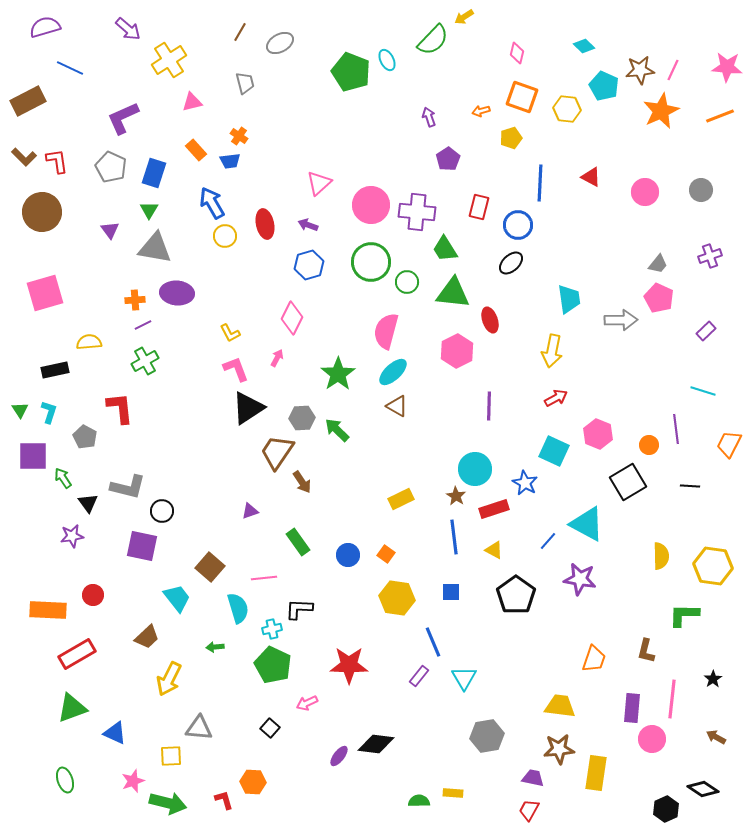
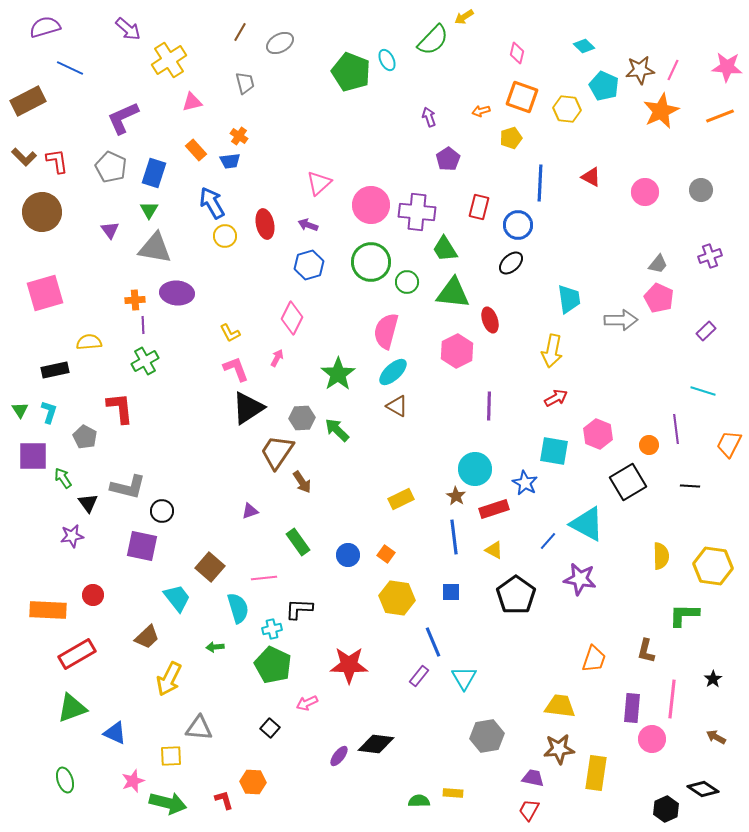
purple line at (143, 325): rotated 66 degrees counterclockwise
cyan square at (554, 451): rotated 16 degrees counterclockwise
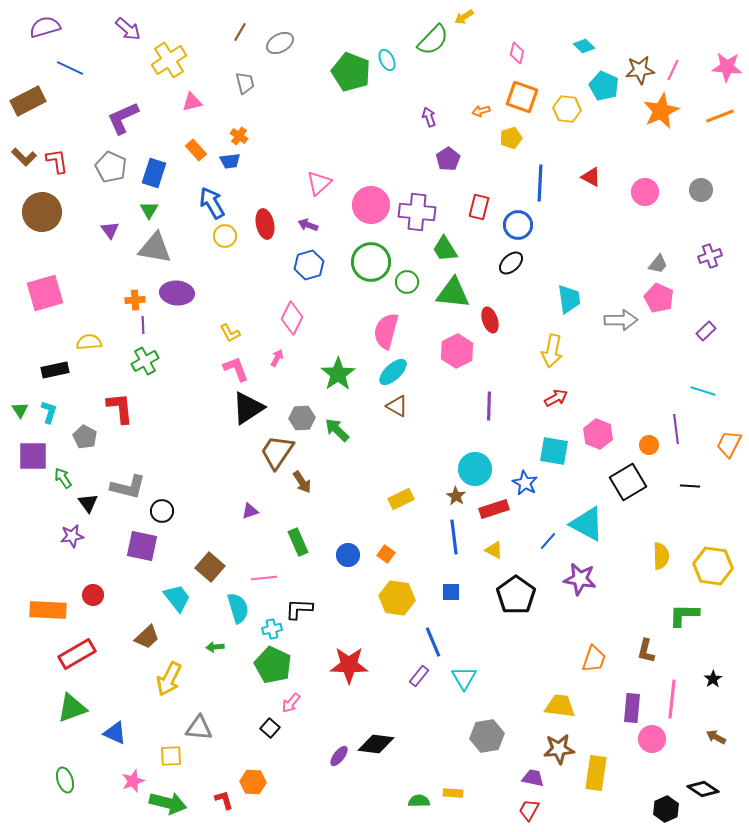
green rectangle at (298, 542): rotated 12 degrees clockwise
pink arrow at (307, 703): moved 16 px left; rotated 25 degrees counterclockwise
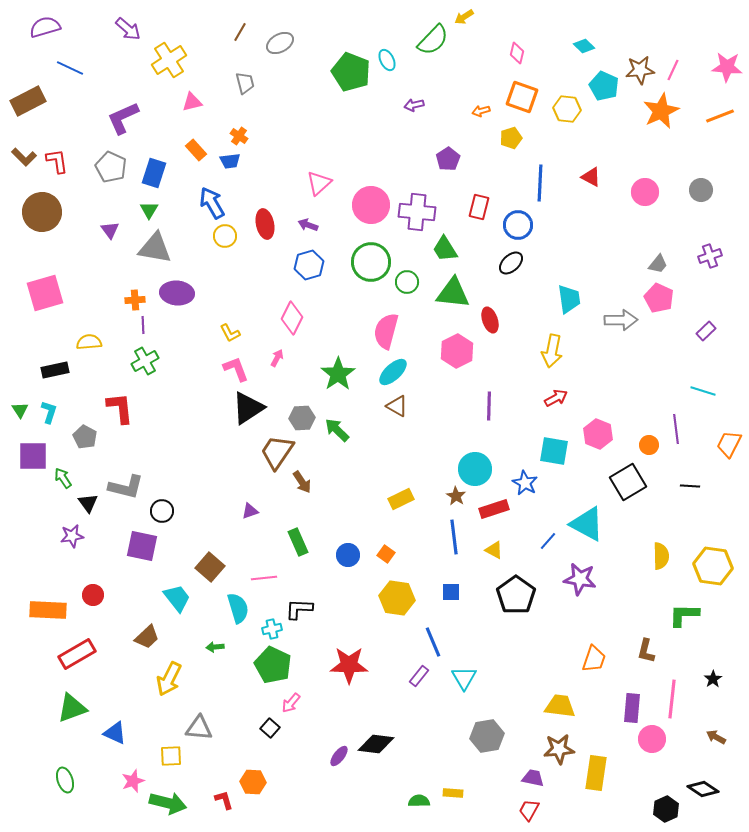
purple arrow at (429, 117): moved 15 px left, 12 px up; rotated 84 degrees counterclockwise
gray L-shape at (128, 487): moved 2 px left
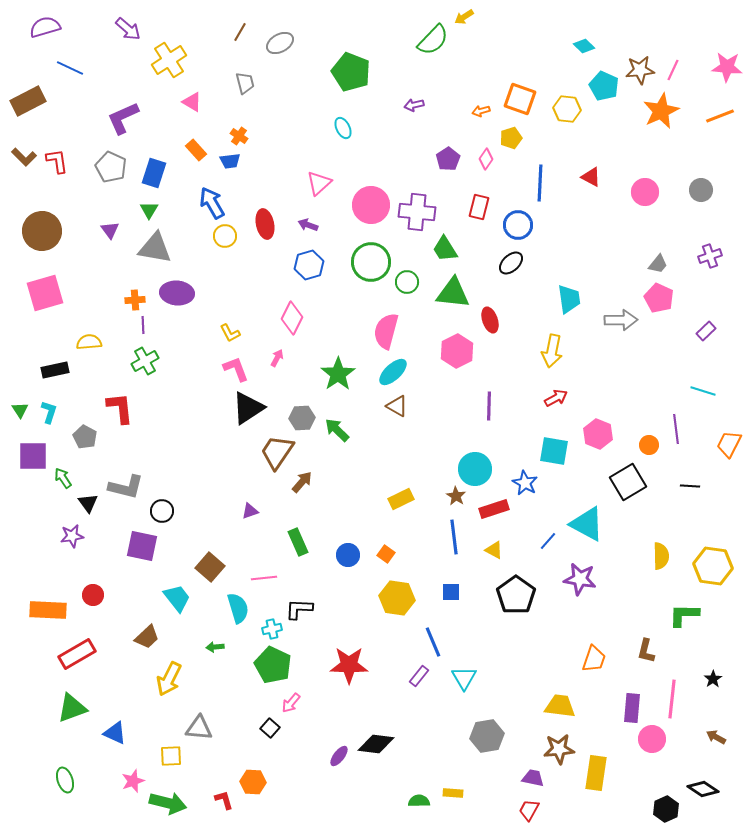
pink diamond at (517, 53): moved 31 px left, 106 px down; rotated 20 degrees clockwise
cyan ellipse at (387, 60): moved 44 px left, 68 px down
orange square at (522, 97): moved 2 px left, 2 px down
pink triangle at (192, 102): rotated 45 degrees clockwise
brown circle at (42, 212): moved 19 px down
brown arrow at (302, 482): rotated 105 degrees counterclockwise
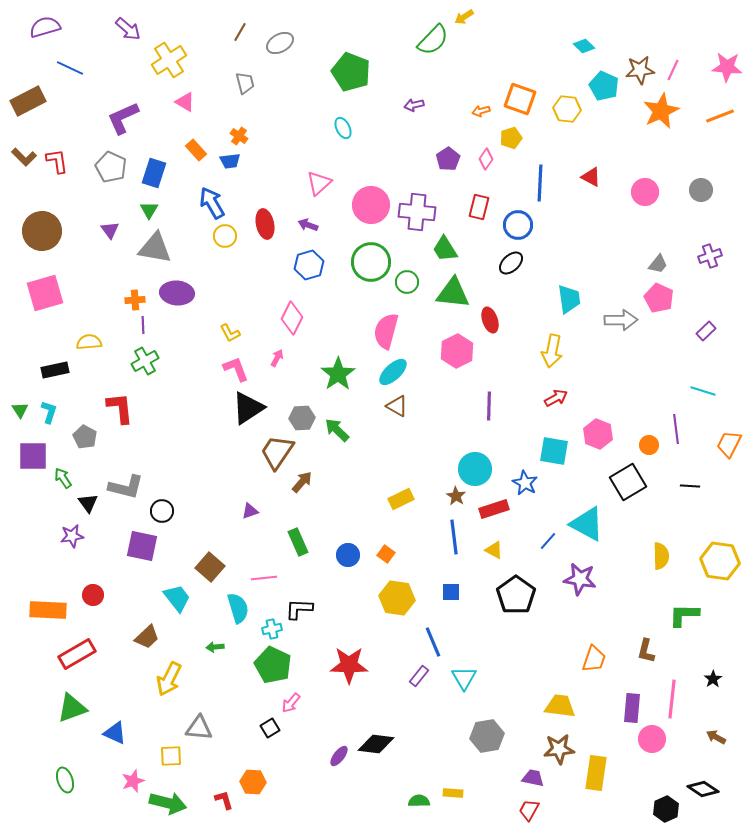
pink triangle at (192, 102): moved 7 px left
yellow hexagon at (713, 566): moved 7 px right, 5 px up
black square at (270, 728): rotated 18 degrees clockwise
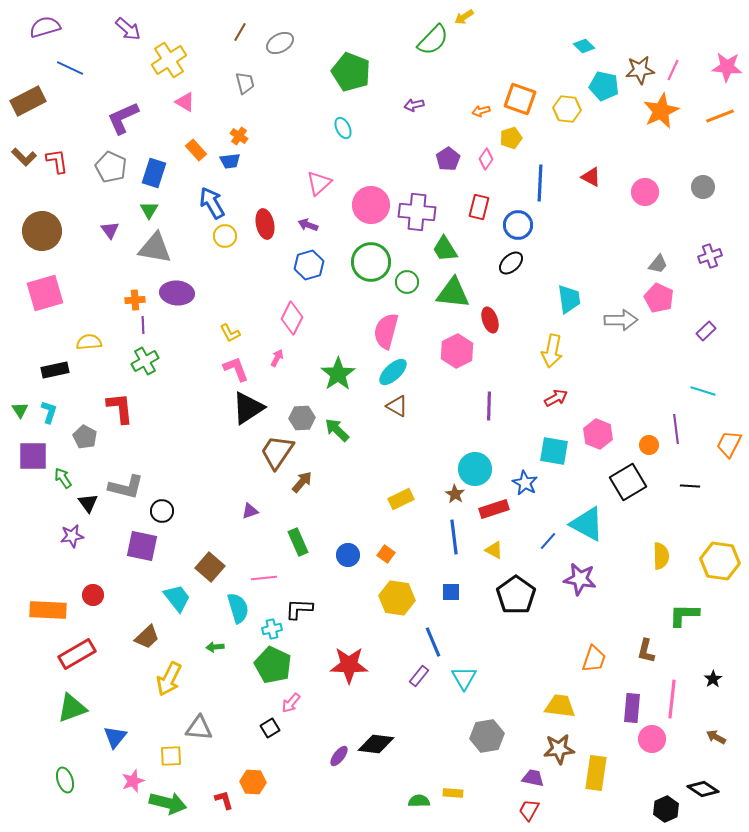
cyan pentagon at (604, 86): rotated 12 degrees counterclockwise
gray circle at (701, 190): moved 2 px right, 3 px up
brown star at (456, 496): moved 1 px left, 2 px up
blue triangle at (115, 733): moved 4 px down; rotated 45 degrees clockwise
